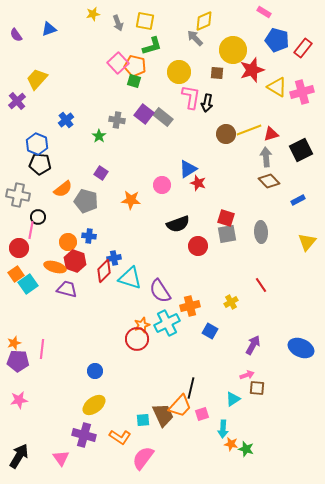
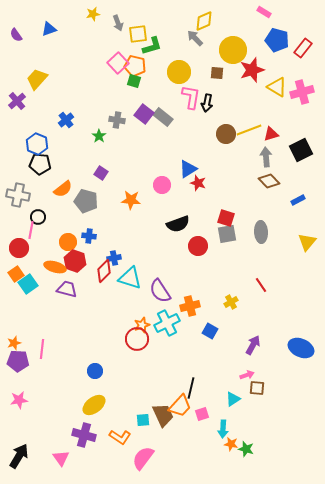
yellow square at (145, 21): moved 7 px left, 13 px down; rotated 18 degrees counterclockwise
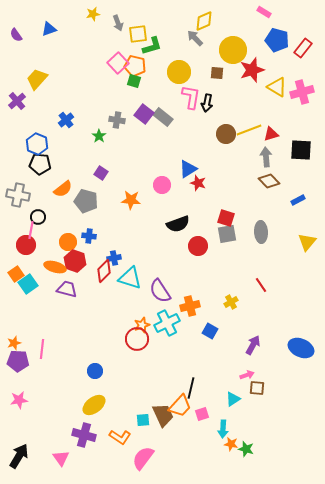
black square at (301, 150): rotated 30 degrees clockwise
red circle at (19, 248): moved 7 px right, 3 px up
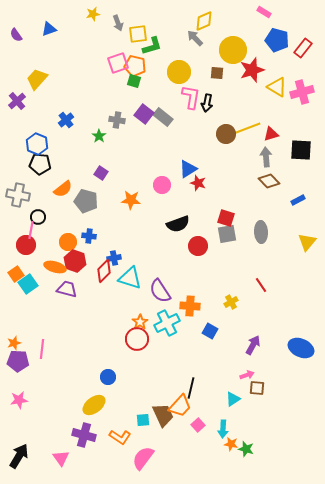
pink square at (118, 63): rotated 25 degrees clockwise
yellow line at (249, 130): moved 1 px left, 2 px up
orange cross at (190, 306): rotated 18 degrees clockwise
orange star at (142, 325): moved 2 px left, 3 px up; rotated 14 degrees counterclockwise
blue circle at (95, 371): moved 13 px right, 6 px down
pink square at (202, 414): moved 4 px left, 11 px down; rotated 24 degrees counterclockwise
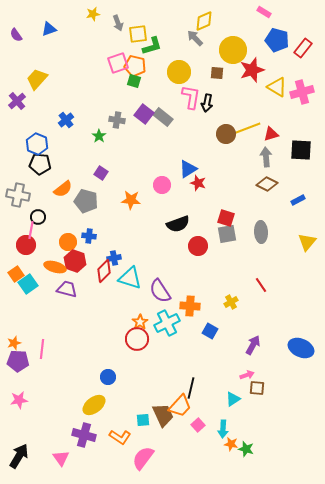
brown diamond at (269, 181): moved 2 px left, 3 px down; rotated 20 degrees counterclockwise
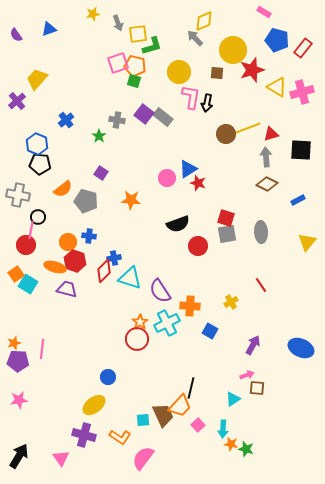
pink circle at (162, 185): moved 5 px right, 7 px up
cyan square at (28, 284): rotated 24 degrees counterclockwise
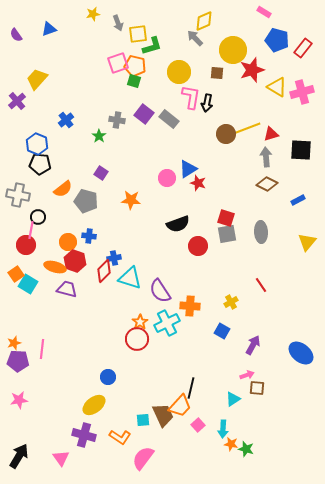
gray rectangle at (163, 117): moved 6 px right, 2 px down
blue square at (210, 331): moved 12 px right
blue ellipse at (301, 348): moved 5 px down; rotated 15 degrees clockwise
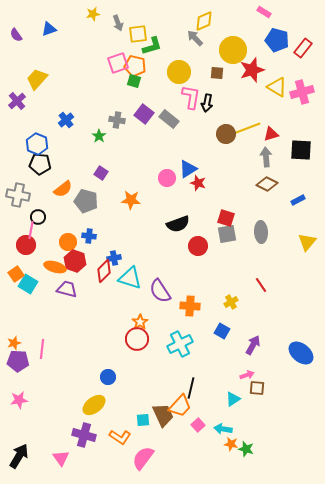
cyan cross at (167, 323): moved 13 px right, 21 px down
cyan arrow at (223, 429): rotated 96 degrees clockwise
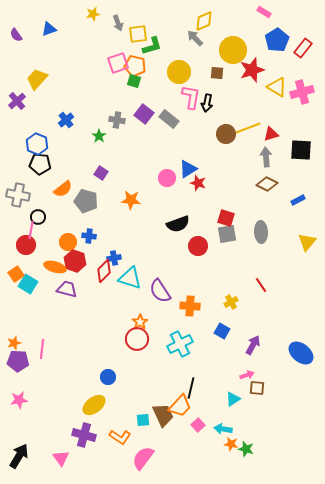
blue pentagon at (277, 40): rotated 25 degrees clockwise
